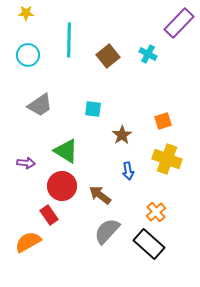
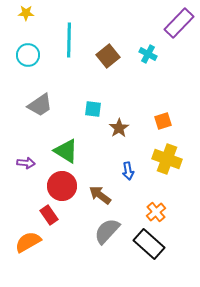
brown star: moved 3 px left, 7 px up
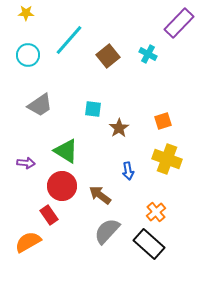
cyan line: rotated 40 degrees clockwise
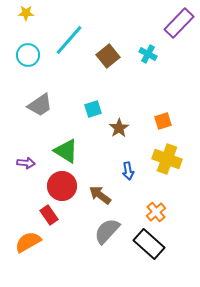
cyan square: rotated 24 degrees counterclockwise
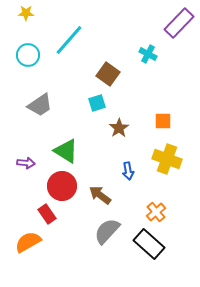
brown square: moved 18 px down; rotated 15 degrees counterclockwise
cyan square: moved 4 px right, 6 px up
orange square: rotated 18 degrees clockwise
red rectangle: moved 2 px left, 1 px up
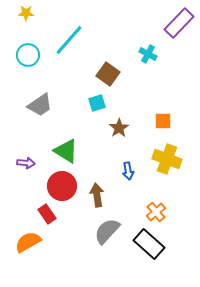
brown arrow: moved 3 px left; rotated 45 degrees clockwise
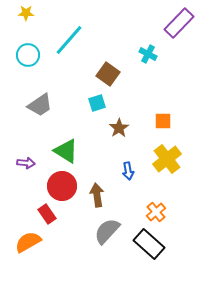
yellow cross: rotated 32 degrees clockwise
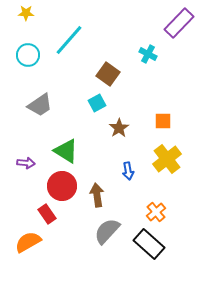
cyan square: rotated 12 degrees counterclockwise
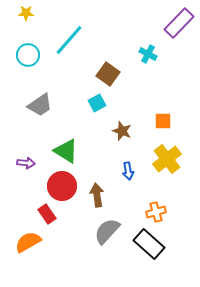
brown star: moved 3 px right, 3 px down; rotated 18 degrees counterclockwise
orange cross: rotated 24 degrees clockwise
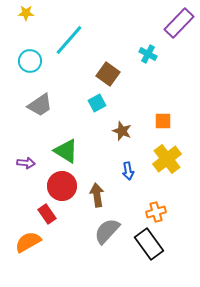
cyan circle: moved 2 px right, 6 px down
black rectangle: rotated 12 degrees clockwise
